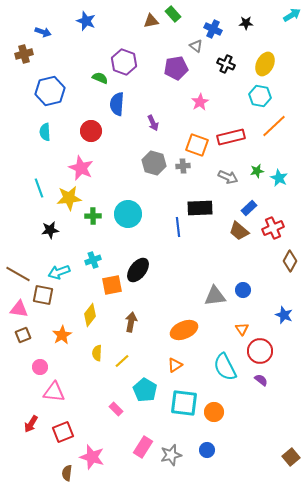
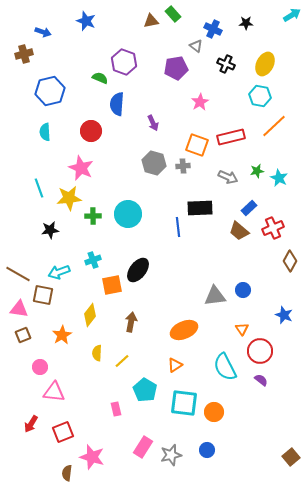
pink rectangle at (116, 409): rotated 32 degrees clockwise
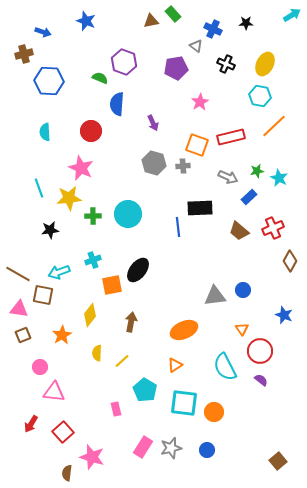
blue hexagon at (50, 91): moved 1 px left, 10 px up; rotated 16 degrees clockwise
blue rectangle at (249, 208): moved 11 px up
red square at (63, 432): rotated 20 degrees counterclockwise
gray star at (171, 455): moved 7 px up
brown square at (291, 457): moved 13 px left, 4 px down
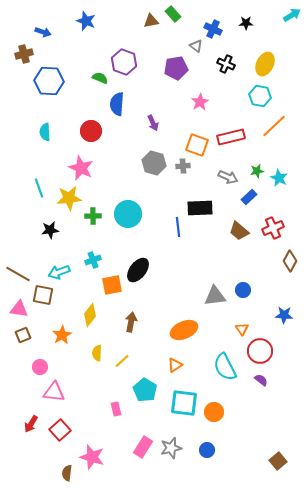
blue star at (284, 315): rotated 18 degrees counterclockwise
red square at (63, 432): moved 3 px left, 2 px up
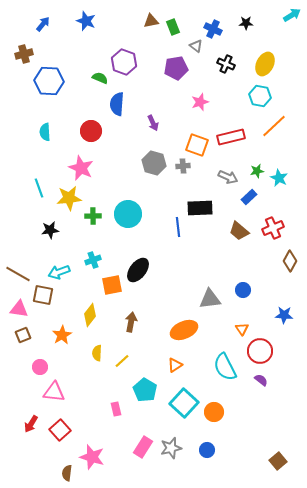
green rectangle at (173, 14): moved 13 px down; rotated 21 degrees clockwise
blue arrow at (43, 32): moved 8 px up; rotated 70 degrees counterclockwise
pink star at (200, 102): rotated 12 degrees clockwise
gray triangle at (215, 296): moved 5 px left, 3 px down
cyan square at (184, 403): rotated 36 degrees clockwise
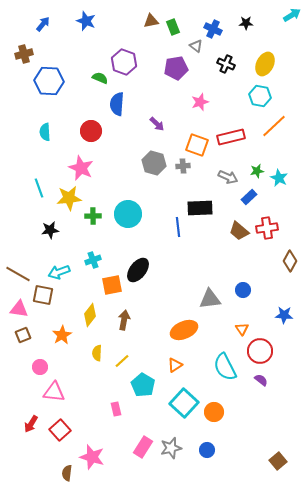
purple arrow at (153, 123): moved 4 px right, 1 px down; rotated 21 degrees counterclockwise
red cross at (273, 228): moved 6 px left; rotated 15 degrees clockwise
brown arrow at (131, 322): moved 7 px left, 2 px up
cyan pentagon at (145, 390): moved 2 px left, 5 px up
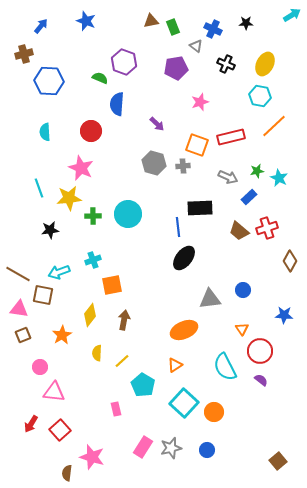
blue arrow at (43, 24): moved 2 px left, 2 px down
red cross at (267, 228): rotated 10 degrees counterclockwise
black ellipse at (138, 270): moved 46 px right, 12 px up
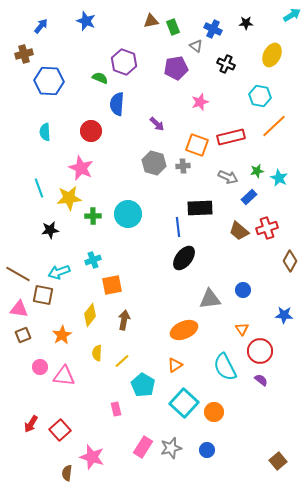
yellow ellipse at (265, 64): moved 7 px right, 9 px up
pink triangle at (54, 392): moved 10 px right, 16 px up
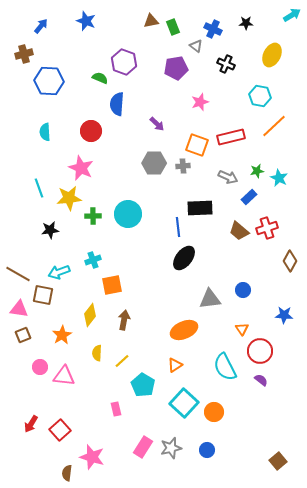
gray hexagon at (154, 163): rotated 15 degrees counterclockwise
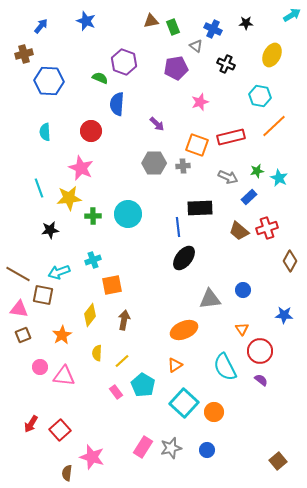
pink rectangle at (116, 409): moved 17 px up; rotated 24 degrees counterclockwise
